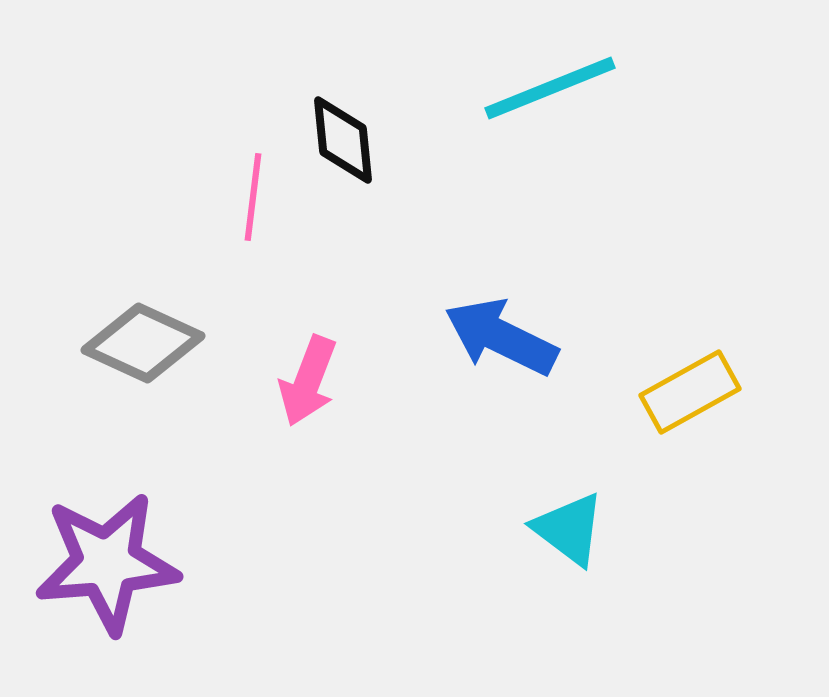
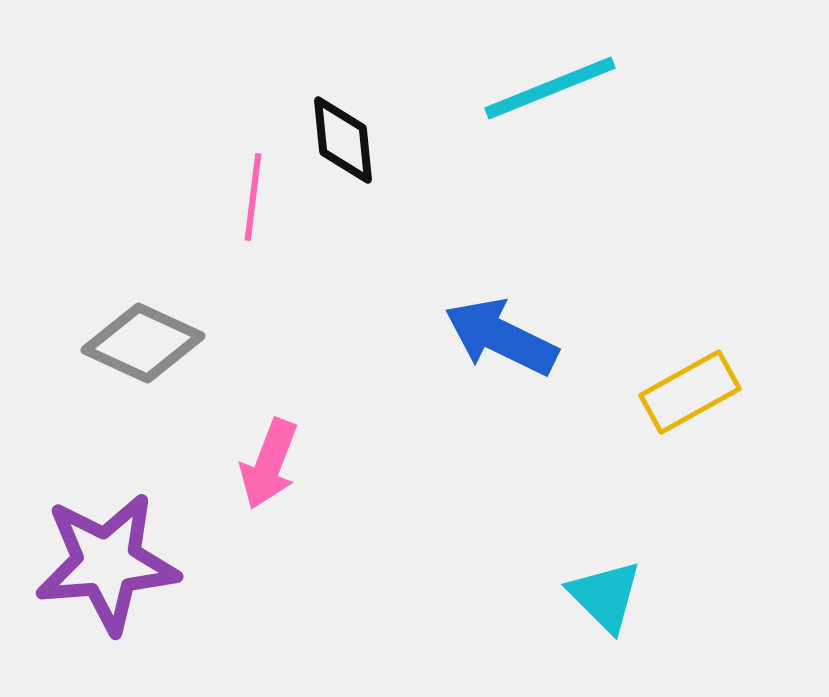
pink arrow: moved 39 px left, 83 px down
cyan triangle: moved 36 px right, 67 px down; rotated 8 degrees clockwise
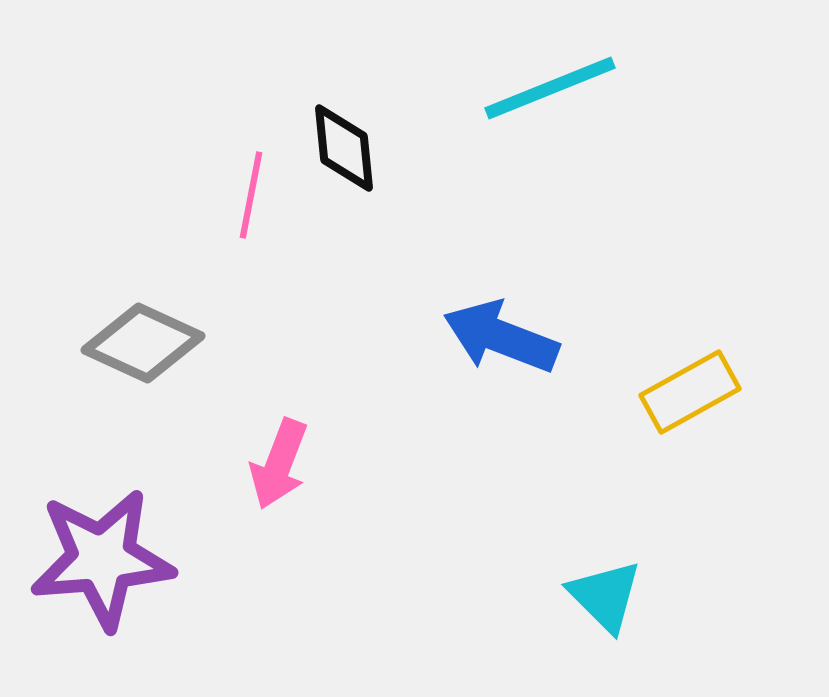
black diamond: moved 1 px right, 8 px down
pink line: moved 2 px left, 2 px up; rotated 4 degrees clockwise
blue arrow: rotated 5 degrees counterclockwise
pink arrow: moved 10 px right
purple star: moved 5 px left, 4 px up
